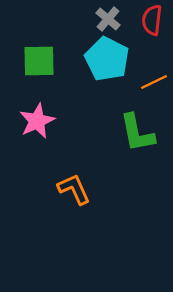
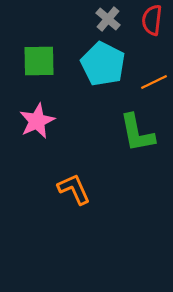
cyan pentagon: moved 4 px left, 5 px down
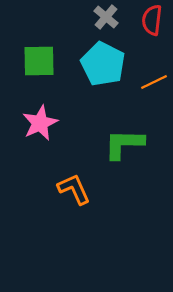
gray cross: moved 2 px left, 2 px up
pink star: moved 3 px right, 2 px down
green L-shape: moved 13 px left, 11 px down; rotated 102 degrees clockwise
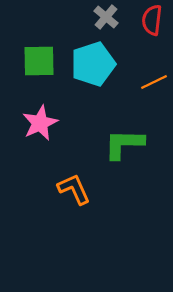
cyan pentagon: moved 10 px left; rotated 27 degrees clockwise
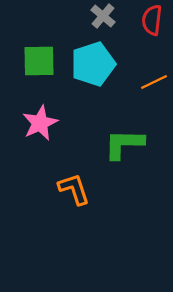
gray cross: moved 3 px left, 1 px up
orange L-shape: rotated 6 degrees clockwise
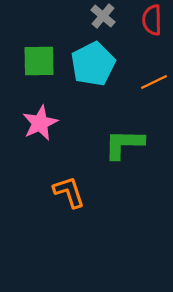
red semicircle: rotated 8 degrees counterclockwise
cyan pentagon: rotated 9 degrees counterclockwise
orange L-shape: moved 5 px left, 3 px down
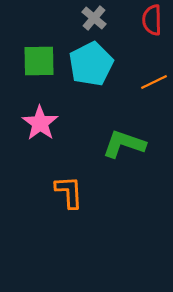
gray cross: moved 9 px left, 2 px down
cyan pentagon: moved 2 px left
pink star: rotated 12 degrees counterclockwise
green L-shape: rotated 18 degrees clockwise
orange L-shape: rotated 15 degrees clockwise
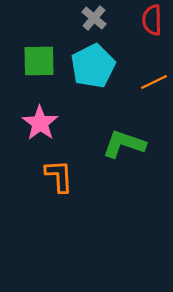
cyan pentagon: moved 2 px right, 2 px down
orange L-shape: moved 10 px left, 16 px up
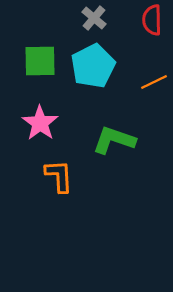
green square: moved 1 px right
green L-shape: moved 10 px left, 4 px up
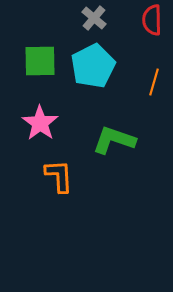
orange line: rotated 48 degrees counterclockwise
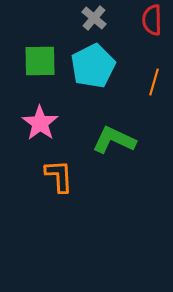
green L-shape: rotated 6 degrees clockwise
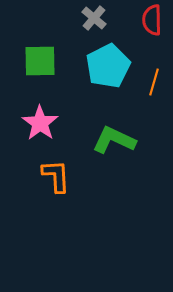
cyan pentagon: moved 15 px right
orange L-shape: moved 3 px left
